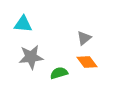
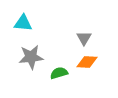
cyan triangle: moved 1 px up
gray triangle: rotated 21 degrees counterclockwise
orange diamond: rotated 50 degrees counterclockwise
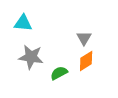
gray star: rotated 15 degrees clockwise
orange diamond: moved 1 px left, 1 px up; rotated 35 degrees counterclockwise
green semicircle: rotated 12 degrees counterclockwise
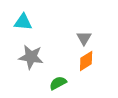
cyan triangle: moved 1 px up
green semicircle: moved 1 px left, 10 px down
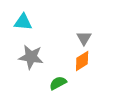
orange diamond: moved 4 px left
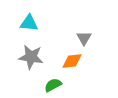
cyan triangle: moved 6 px right, 1 px down
orange diamond: moved 10 px left; rotated 25 degrees clockwise
green semicircle: moved 5 px left, 2 px down
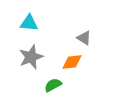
gray triangle: rotated 28 degrees counterclockwise
gray star: rotated 30 degrees counterclockwise
orange diamond: moved 1 px down
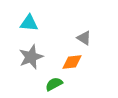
green semicircle: moved 1 px right, 1 px up
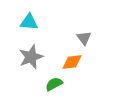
cyan triangle: moved 1 px up
gray triangle: rotated 21 degrees clockwise
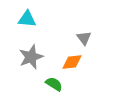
cyan triangle: moved 2 px left, 3 px up
green semicircle: rotated 60 degrees clockwise
